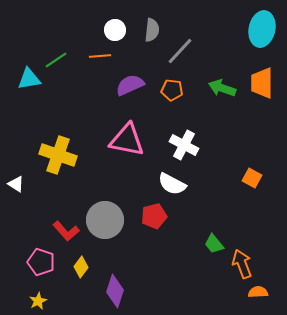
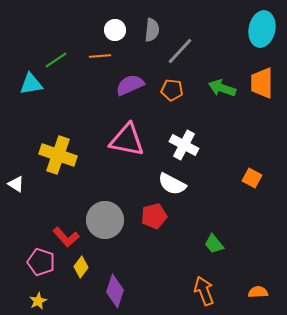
cyan triangle: moved 2 px right, 5 px down
red L-shape: moved 6 px down
orange arrow: moved 38 px left, 27 px down
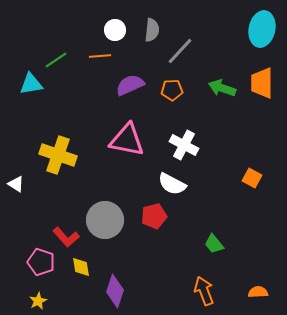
orange pentagon: rotated 10 degrees counterclockwise
yellow diamond: rotated 45 degrees counterclockwise
